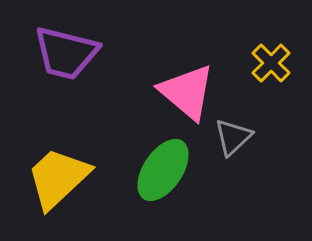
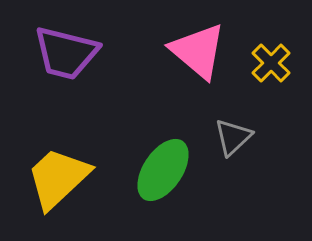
pink triangle: moved 11 px right, 41 px up
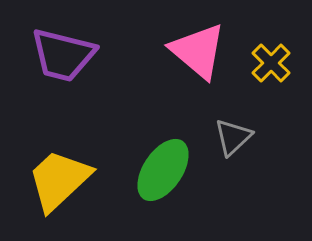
purple trapezoid: moved 3 px left, 2 px down
yellow trapezoid: moved 1 px right, 2 px down
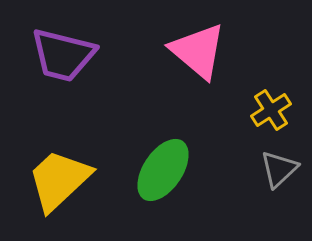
yellow cross: moved 47 px down; rotated 12 degrees clockwise
gray triangle: moved 46 px right, 32 px down
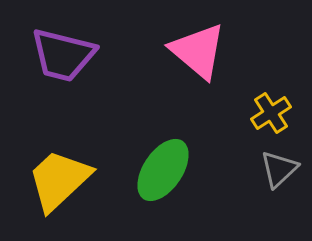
yellow cross: moved 3 px down
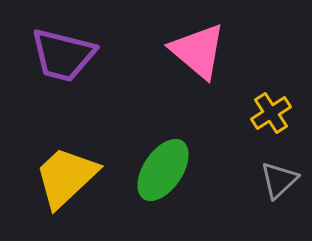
gray triangle: moved 11 px down
yellow trapezoid: moved 7 px right, 3 px up
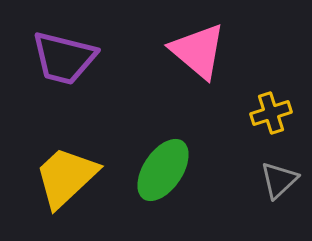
purple trapezoid: moved 1 px right, 3 px down
yellow cross: rotated 15 degrees clockwise
